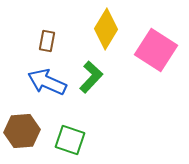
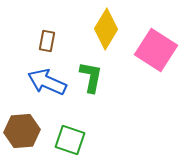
green L-shape: rotated 32 degrees counterclockwise
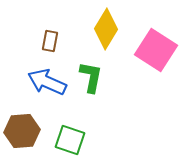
brown rectangle: moved 3 px right
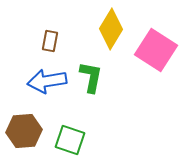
yellow diamond: moved 5 px right
blue arrow: moved 1 px up; rotated 33 degrees counterclockwise
brown hexagon: moved 2 px right
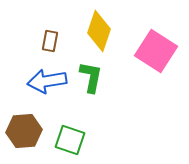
yellow diamond: moved 12 px left, 2 px down; rotated 12 degrees counterclockwise
pink square: moved 1 px down
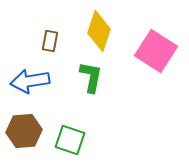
blue arrow: moved 17 px left
